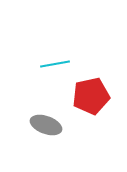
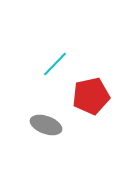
cyan line: rotated 36 degrees counterclockwise
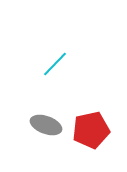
red pentagon: moved 34 px down
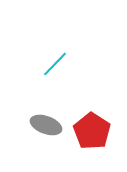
red pentagon: moved 1 px right, 1 px down; rotated 27 degrees counterclockwise
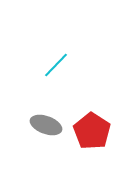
cyan line: moved 1 px right, 1 px down
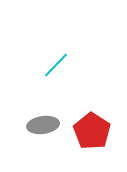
gray ellipse: moved 3 px left; rotated 28 degrees counterclockwise
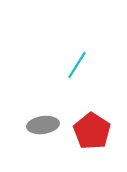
cyan line: moved 21 px right; rotated 12 degrees counterclockwise
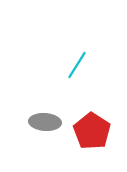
gray ellipse: moved 2 px right, 3 px up; rotated 12 degrees clockwise
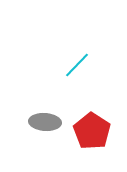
cyan line: rotated 12 degrees clockwise
